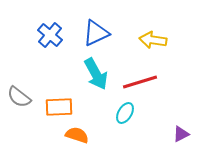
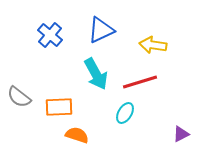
blue triangle: moved 5 px right, 3 px up
yellow arrow: moved 5 px down
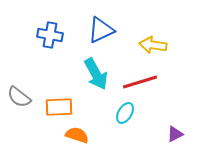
blue cross: rotated 30 degrees counterclockwise
purple triangle: moved 6 px left
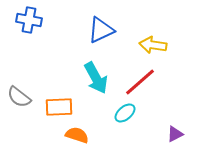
blue cross: moved 21 px left, 15 px up
cyan arrow: moved 4 px down
red line: rotated 24 degrees counterclockwise
cyan ellipse: rotated 20 degrees clockwise
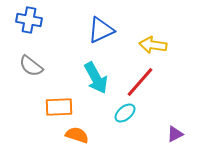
red line: rotated 8 degrees counterclockwise
gray semicircle: moved 12 px right, 31 px up
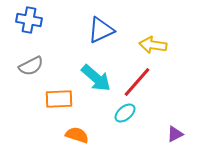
gray semicircle: rotated 65 degrees counterclockwise
cyan arrow: rotated 20 degrees counterclockwise
red line: moved 3 px left
orange rectangle: moved 8 px up
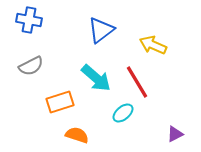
blue triangle: rotated 12 degrees counterclockwise
yellow arrow: rotated 16 degrees clockwise
red line: rotated 72 degrees counterclockwise
orange rectangle: moved 1 px right, 3 px down; rotated 16 degrees counterclockwise
cyan ellipse: moved 2 px left
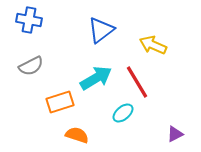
cyan arrow: rotated 72 degrees counterclockwise
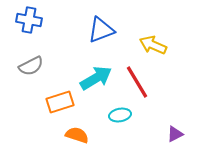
blue triangle: rotated 16 degrees clockwise
cyan ellipse: moved 3 px left, 2 px down; rotated 30 degrees clockwise
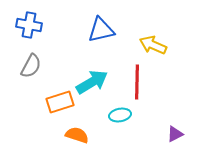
blue cross: moved 5 px down
blue triangle: rotated 8 degrees clockwise
gray semicircle: rotated 35 degrees counterclockwise
cyan arrow: moved 4 px left, 4 px down
red line: rotated 32 degrees clockwise
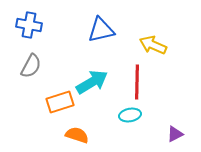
cyan ellipse: moved 10 px right
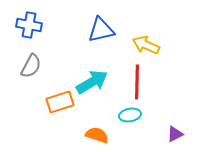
yellow arrow: moved 7 px left
orange semicircle: moved 20 px right
